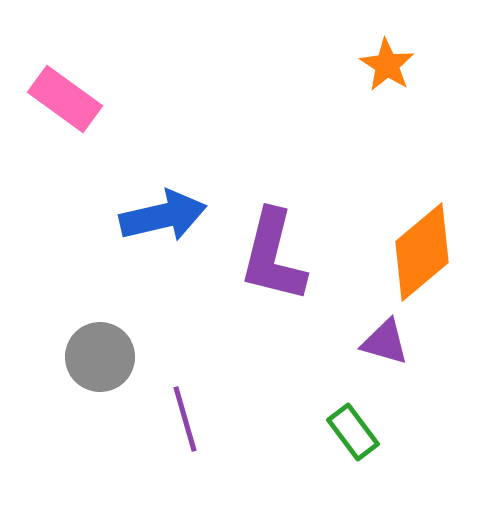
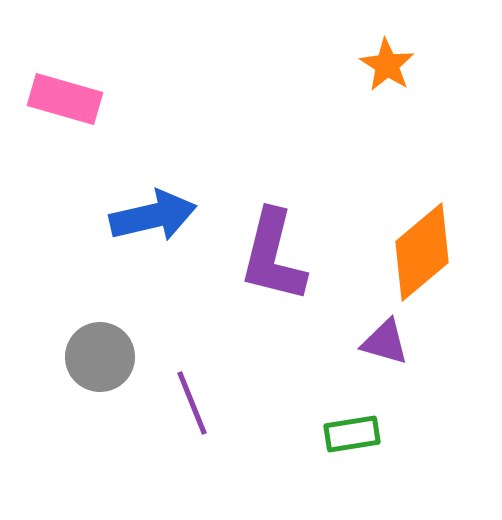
pink rectangle: rotated 20 degrees counterclockwise
blue arrow: moved 10 px left
purple line: moved 7 px right, 16 px up; rotated 6 degrees counterclockwise
green rectangle: moved 1 px left, 2 px down; rotated 62 degrees counterclockwise
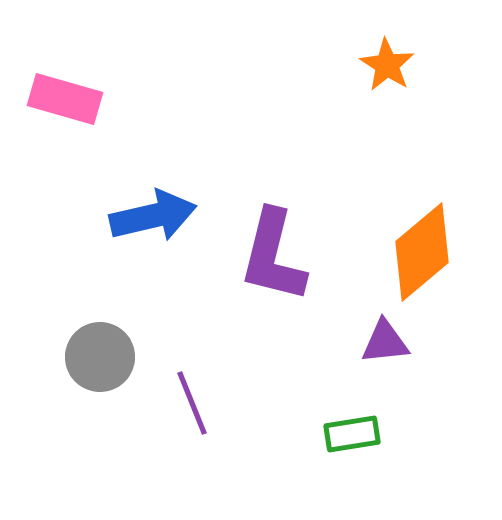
purple triangle: rotated 22 degrees counterclockwise
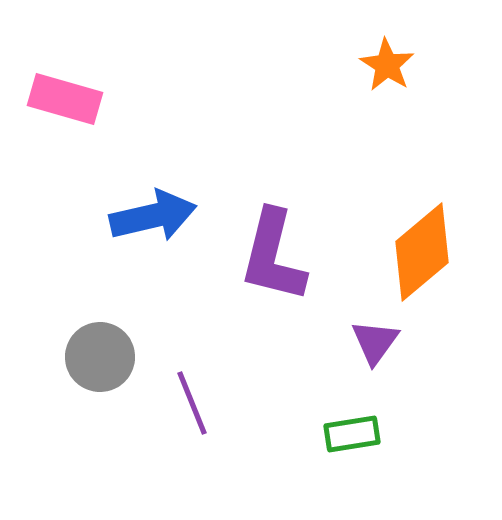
purple triangle: moved 10 px left; rotated 48 degrees counterclockwise
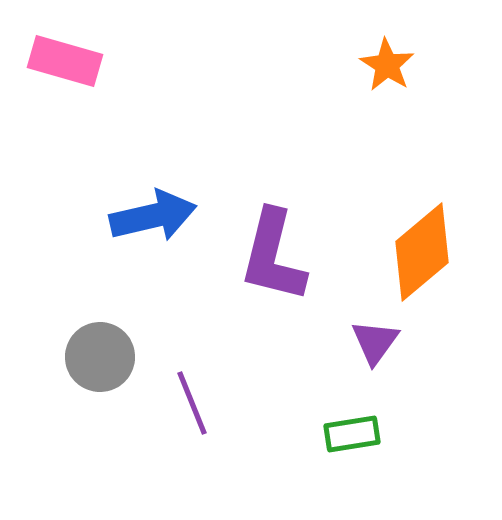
pink rectangle: moved 38 px up
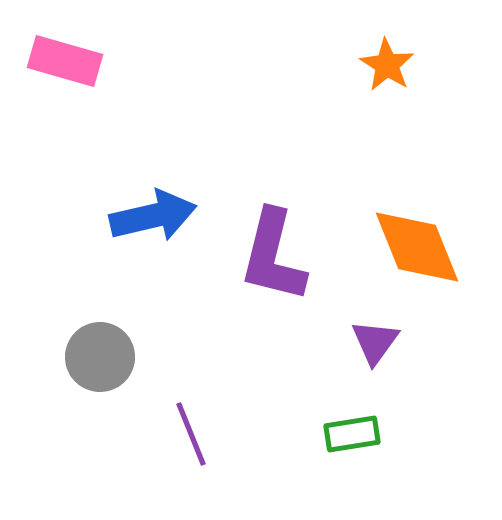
orange diamond: moved 5 px left, 5 px up; rotated 72 degrees counterclockwise
purple line: moved 1 px left, 31 px down
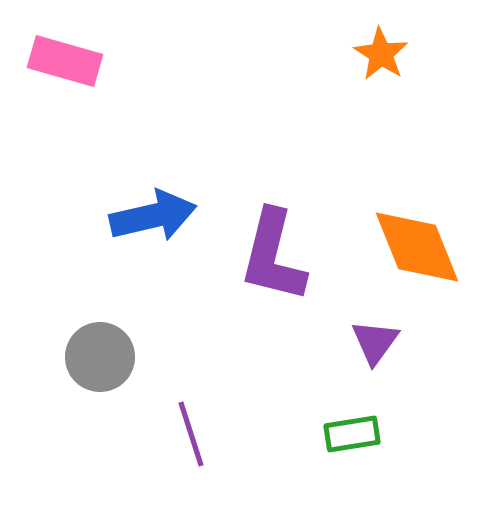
orange star: moved 6 px left, 11 px up
purple line: rotated 4 degrees clockwise
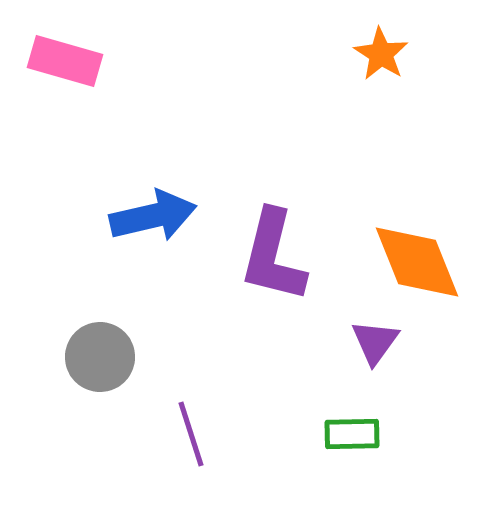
orange diamond: moved 15 px down
green rectangle: rotated 8 degrees clockwise
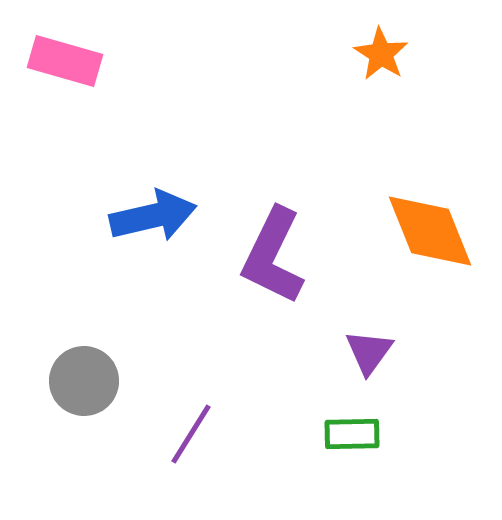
purple L-shape: rotated 12 degrees clockwise
orange diamond: moved 13 px right, 31 px up
purple triangle: moved 6 px left, 10 px down
gray circle: moved 16 px left, 24 px down
purple line: rotated 50 degrees clockwise
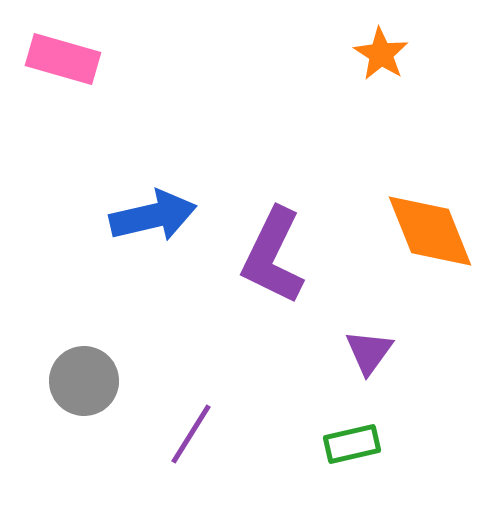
pink rectangle: moved 2 px left, 2 px up
green rectangle: moved 10 px down; rotated 12 degrees counterclockwise
